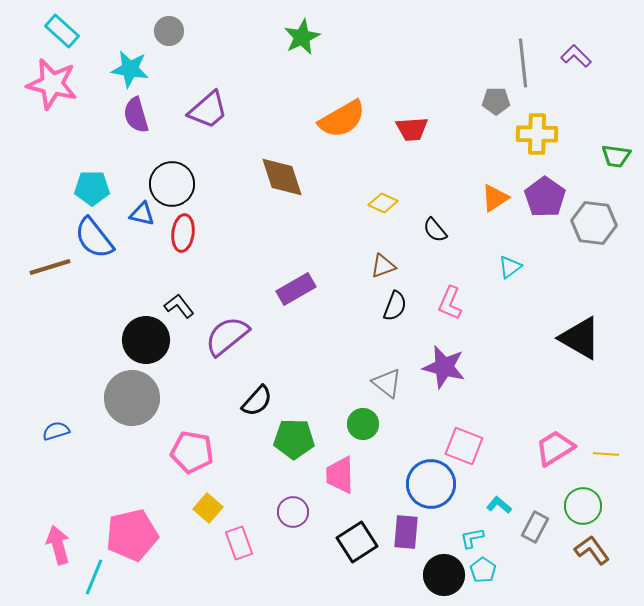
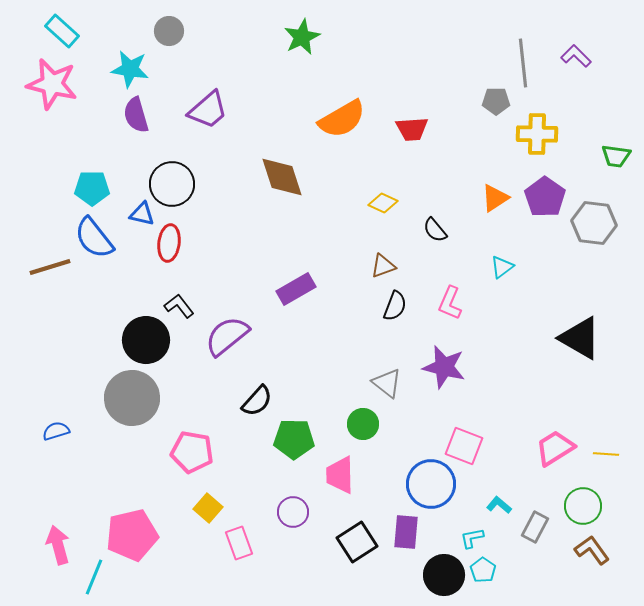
red ellipse at (183, 233): moved 14 px left, 10 px down
cyan triangle at (510, 267): moved 8 px left
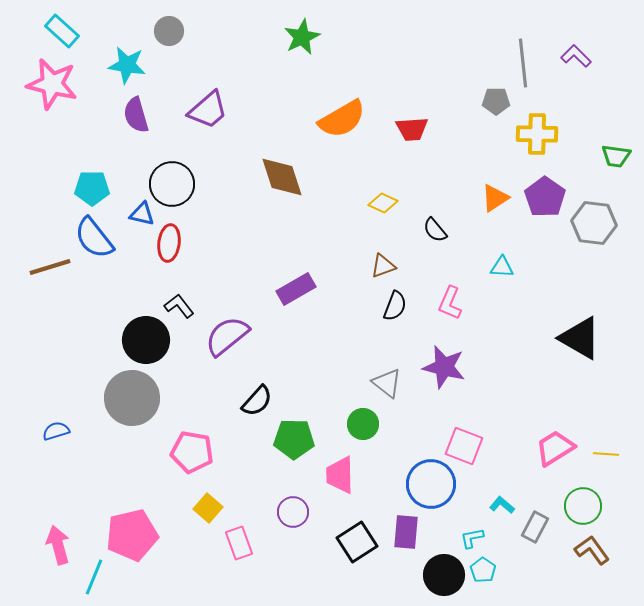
cyan star at (130, 69): moved 3 px left, 4 px up
cyan triangle at (502, 267): rotated 40 degrees clockwise
cyan L-shape at (499, 505): moved 3 px right
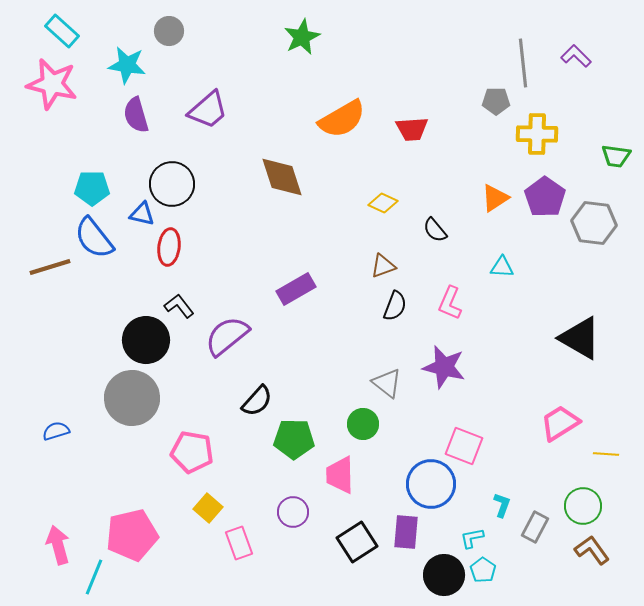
red ellipse at (169, 243): moved 4 px down
pink trapezoid at (555, 448): moved 5 px right, 25 px up
cyan L-shape at (502, 505): rotated 70 degrees clockwise
